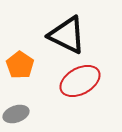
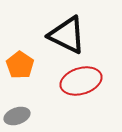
red ellipse: moved 1 px right; rotated 12 degrees clockwise
gray ellipse: moved 1 px right, 2 px down
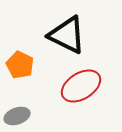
orange pentagon: rotated 8 degrees counterclockwise
red ellipse: moved 5 px down; rotated 15 degrees counterclockwise
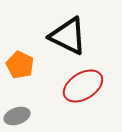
black triangle: moved 1 px right, 1 px down
red ellipse: moved 2 px right
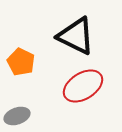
black triangle: moved 8 px right
orange pentagon: moved 1 px right, 3 px up
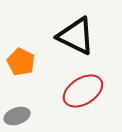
red ellipse: moved 5 px down
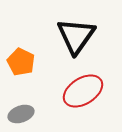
black triangle: rotated 39 degrees clockwise
gray ellipse: moved 4 px right, 2 px up
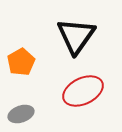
orange pentagon: rotated 16 degrees clockwise
red ellipse: rotated 6 degrees clockwise
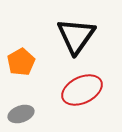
red ellipse: moved 1 px left, 1 px up
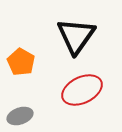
orange pentagon: rotated 12 degrees counterclockwise
gray ellipse: moved 1 px left, 2 px down
